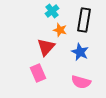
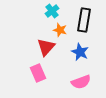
pink semicircle: rotated 36 degrees counterclockwise
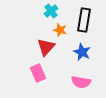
cyan cross: moved 1 px left
blue star: moved 2 px right
pink semicircle: rotated 30 degrees clockwise
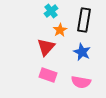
orange star: rotated 24 degrees clockwise
pink rectangle: moved 10 px right, 2 px down; rotated 48 degrees counterclockwise
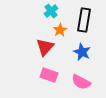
red triangle: moved 1 px left
pink rectangle: moved 1 px right
pink semicircle: rotated 18 degrees clockwise
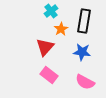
black rectangle: moved 1 px down
orange star: moved 1 px right, 1 px up
blue star: rotated 18 degrees counterclockwise
pink rectangle: rotated 18 degrees clockwise
pink semicircle: moved 4 px right
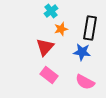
black rectangle: moved 6 px right, 7 px down
orange star: rotated 16 degrees clockwise
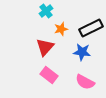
cyan cross: moved 5 px left
black rectangle: moved 1 px right; rotated 55 degrees clockwise
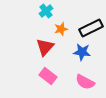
pink rectangle: moved 1 px left, 1 px down
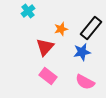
cyan cross: moved 18 px left
black rectangle: rotated 25 degrees counterclockwise
blue star: rotated 18 degrees counterclockwise
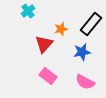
black rectangle: moved 4 px up
red triangle: moved 1 px left, 3 px up
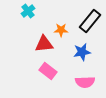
black rectangle: moved 1 px left, 3 px up
orange star: moved 1 px down; rotated 16 degrees clockwise
red triangle: rotated 42 degrees clockwise
pink rectangle: moved 5 px up
pink semicircle: rotated 30 degrees counterclockwise
